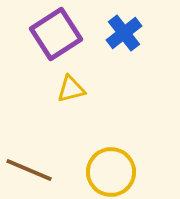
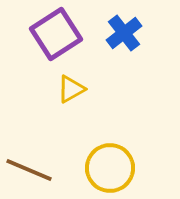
yellow triangle: rotated 16 degrees counterclockwise
yellow circle: moved 1 px left, 4 px up
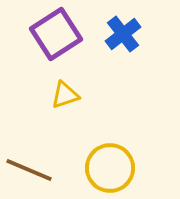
blue cross: moved 1 px left, 1 px down
yellow triangle: moved 6 px left, 6 px down; rotated 12 degrees clockwise
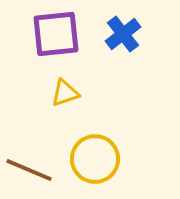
purple square: rotated 27 degrees clockwise
yellow triangle: moved 2 px up
yellow circle: moved 15 px left, 9 px up
